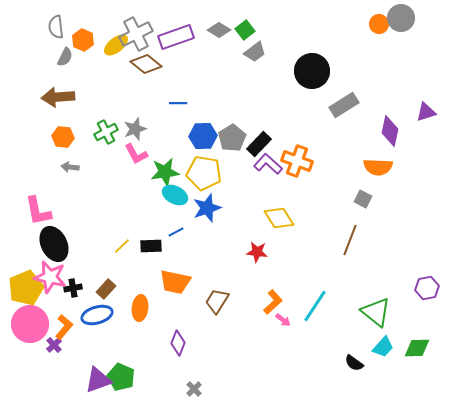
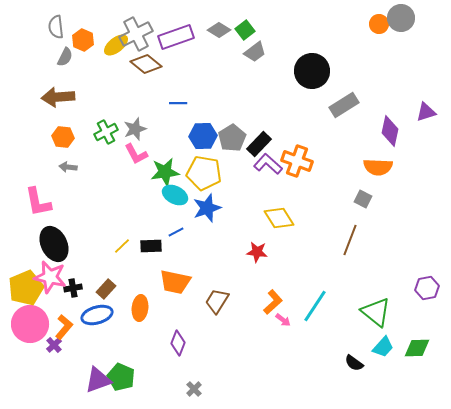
gray arrow at (70, 167): moved 2 px left
pink L-shape at (38, 211): moved 9 px up
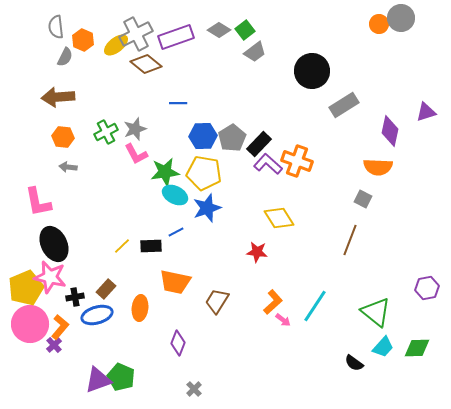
black cross at (73, 288): moved 2 px right, 9 px down
orange L-shape at (64, 327): moved 4 px left
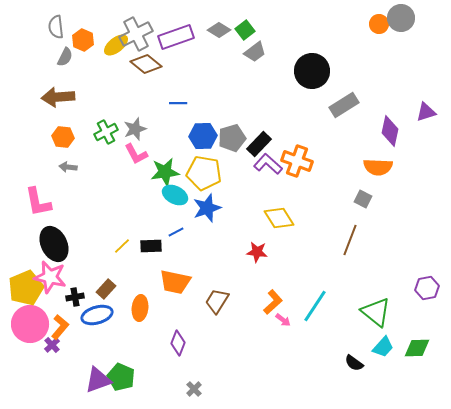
gray pentagon at (232, 138): rotated 16 degrees clockwise
purple cross at (54, 345): moved 2 px left
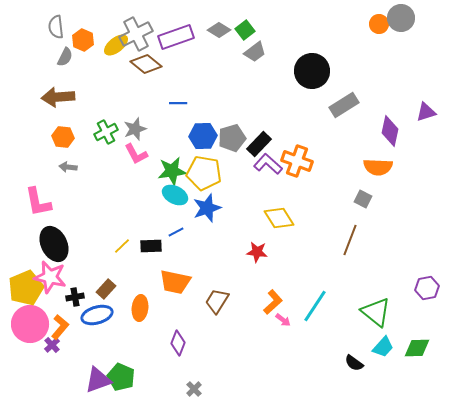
green star at (165, 172): moved 7 px right, 1 px up
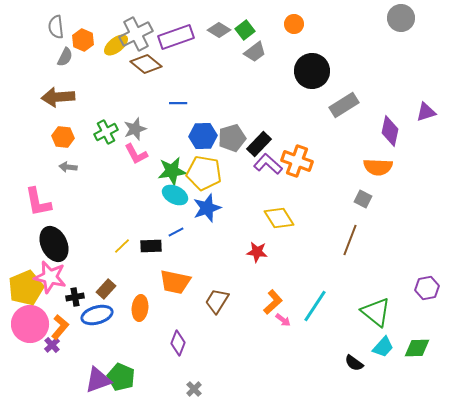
orange circle at (379, 24): moved 85 px left
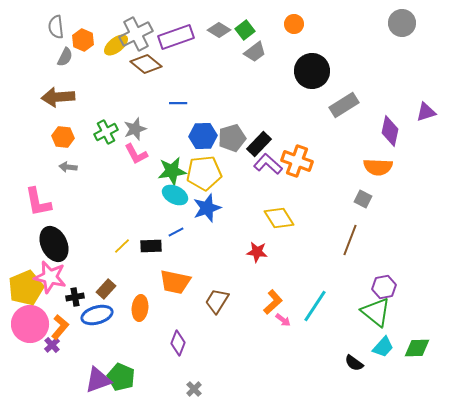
gray circle at (401, 18): moved 1 px right, 5 px down
yellow pentagon at (204, 173): rotated 16 degrees counterclockwise
purple hexagon at (427, 288): moved 43 px left, 1 px up
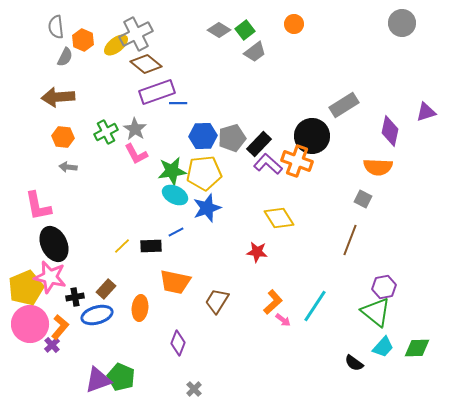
purple rectangle at (176, 37): moved 19 px left, 55 px down
black circle at (312, 71): moved 65 px down
gray star at (135, 129): rotated 20 degrees counterclockwise
pink L-shape at (38, 202): moved 4 px down
